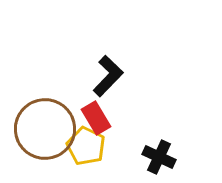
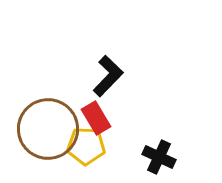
brown circle: moved 3 px right
yellow pentagon: rotated 24 degrees counterclockwise
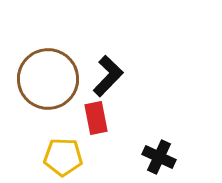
red rectangle: rotated 20 degrees clockwise
brown circle: moved 50 px up
yellow pentagon: moved 23 px left, 11 px down
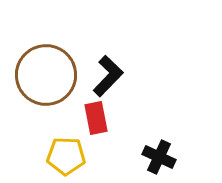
brown circle: moved 2 px left, 4 px up
yellow pentagon: moved 3 px right, 1 px up
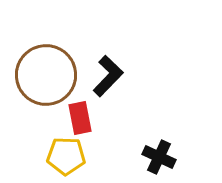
red rectangle: moved 16 px left
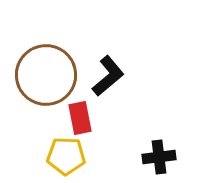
black L-shape: rotated 6 degrees clockwise
black cross: rotated 32 degrees counterclockwise
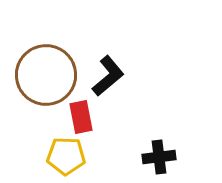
red rectangle: moved 1 px right, 1 px up
